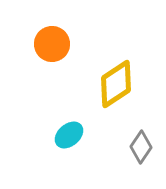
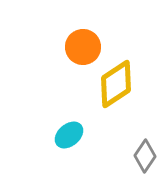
orange circle: moved 31 px right, 3 px down
gray diamond: moved 4 px right, 9 px down
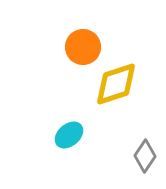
yellow diamond: rotated 15 degrees clockwise
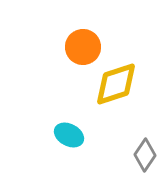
cyan ellipse: rotated 68 degrees clockwise
gray diamond: moved 1 px up
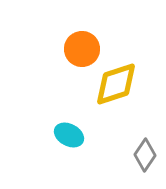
orange circle: moved 1 px left, 2 px down
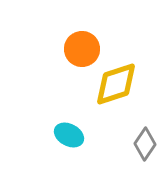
gray diamond: moved 11 px up
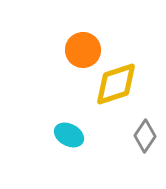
orange circle: moved 1 px right, 1 px down
gray diamond: moved 8 px up
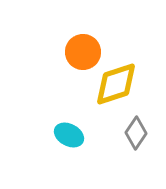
orange circle: moved 2 px down
gray diamond: moved 9 px left, 3 px up
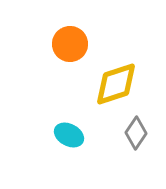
orange circle: moved 13 px left, 8 px up
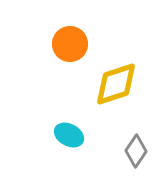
gray diamond: moved 18 px down
